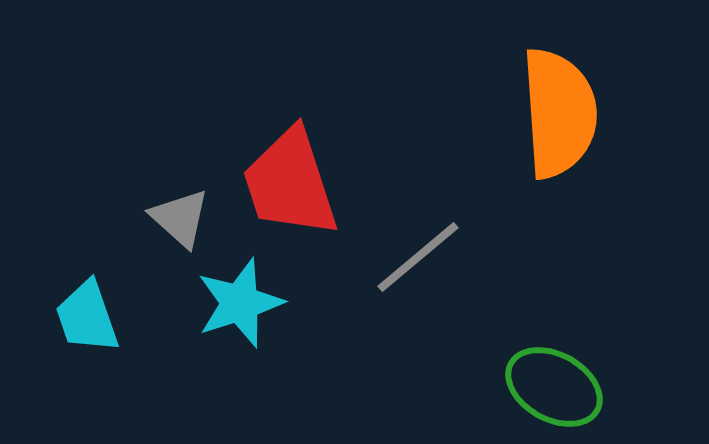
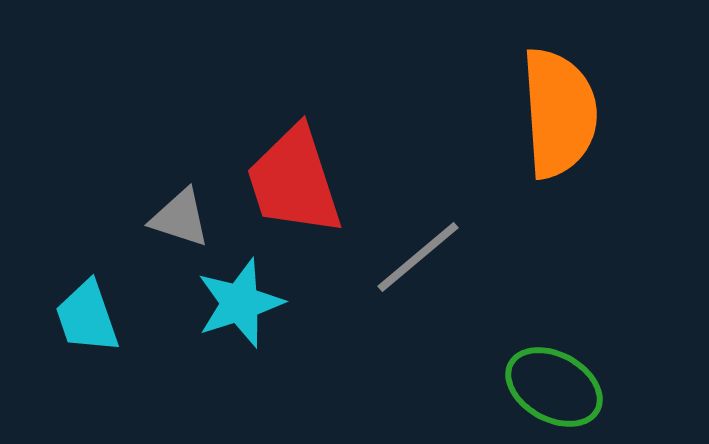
red trapezoid: moved 4 px right, 2 px up
gray triangle: rotated 24 degrees counterclockwise
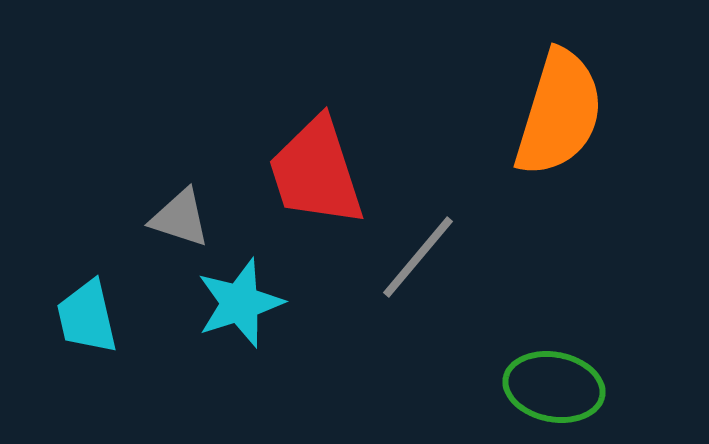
orange semicircle: rotated 21 degrees clockwise
red trapezoid: moved 22 px right, 9 px up
gray line: rotated 10 degrees counterclockwise
cyan trapezoid: rotated 6 degrees clockwise
green ellipse: rotated 18 degrees counterclockwise
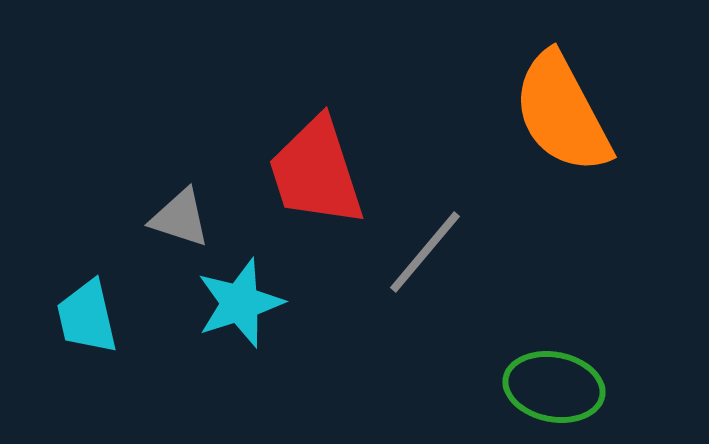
orange semicircle: moved 3 px right; rotated 135 degrees clockwise
gray line: moved 7 px right, 5 px up
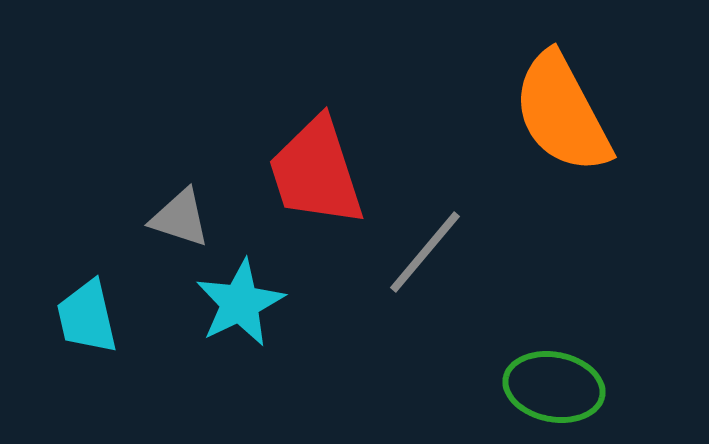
cyan star: rotated 8 degrees counterclockwise
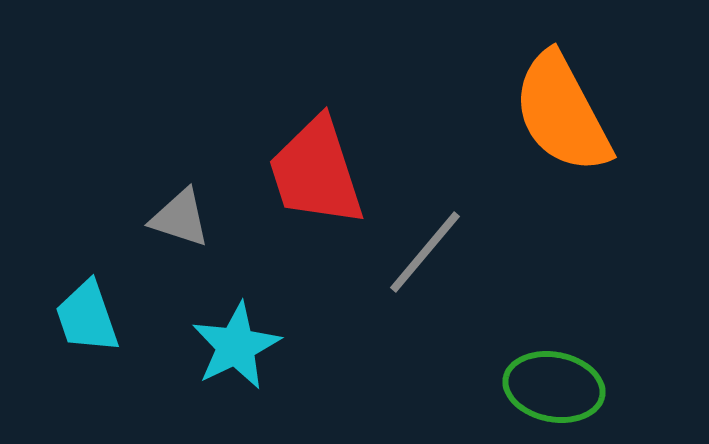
cyan star: moved 4 px left, 43 px down
cyan trapezoid: rotated 6 degrees counterclockwise
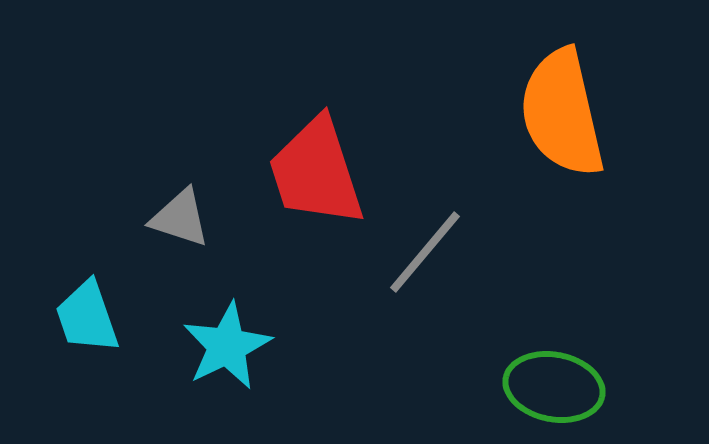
orange semicircle: rotated 15 degrees clockwise
cyan star: moved 9 px left
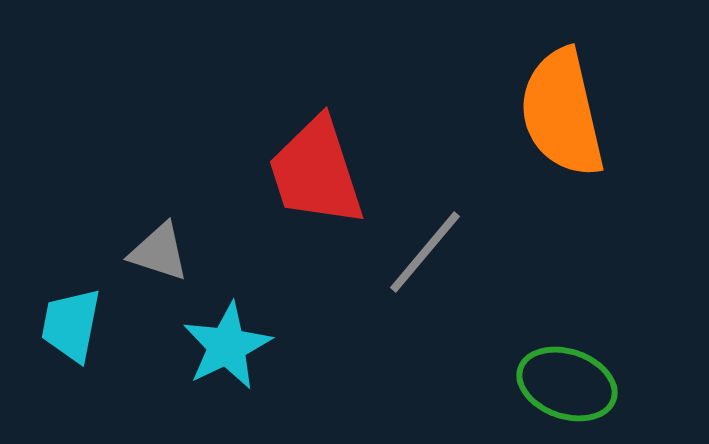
gray triangle: moved 21 px left, 34 px down
cyan trapezoid: moved 16 px left, 8 px down; rotated 30 degrees clockwise
green ellipse: moved 13 px right, 3 px up; rotated 8 degrees clockwise
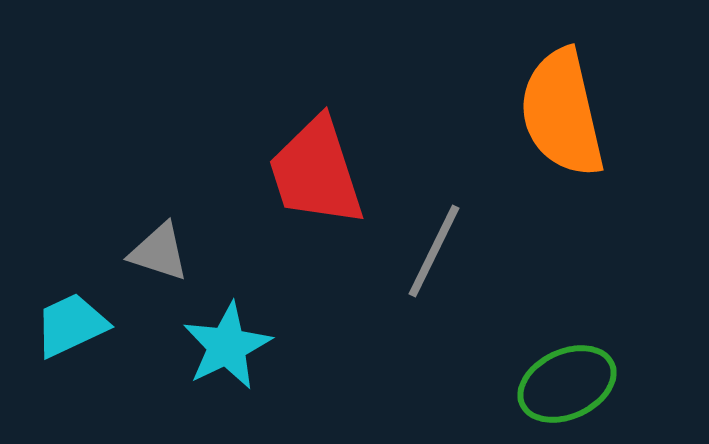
gray line: moved 9 px right, 1 px up; rotated 14 degrees counterclockwise
cyan trapezoid: rotated 54 degrees clockwise
green ellipse: rotated 44 degrees counterclockwise
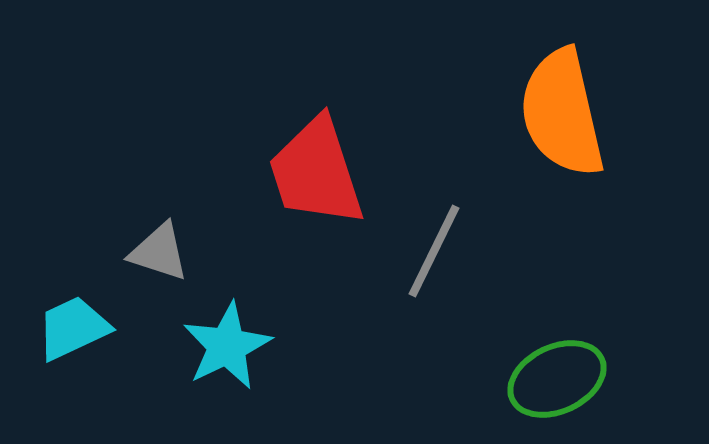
cyan trapezoid: moved 2 px right, 3 px down
green ellipse: moved 10 px left, 5 px up
